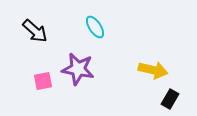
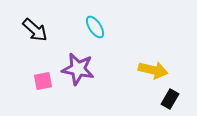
black arrow: moved 1 px up
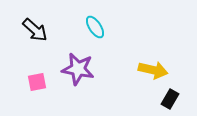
pink square: moved 6 px left, 1 px down
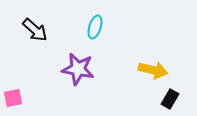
cyan ellipse: rotated 50 degrees clockwise
pink square: moved 24 px left, 16 px down
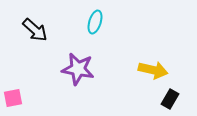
cyan ellipse: moved 5 px up
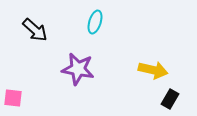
pink square: rotated 18 degrees clockwise
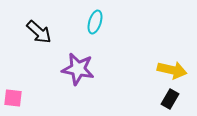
black arrow: moved 4 px right, 2 px down
yellow arrow: moved 19 px right
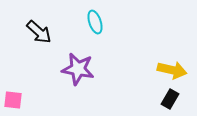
cyan ellipse: rotated 35 degrees counterclockwise
pink square: moved 2 px down
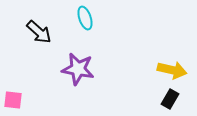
cyan ellipse: moved 10 px left, 4 px up
